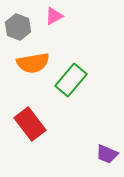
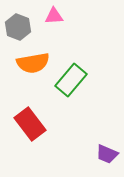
pink triangle: rotated 24 degrees clockwise
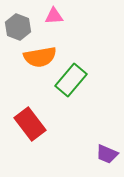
orange semicircle: moved 7 px right, 6 px up
